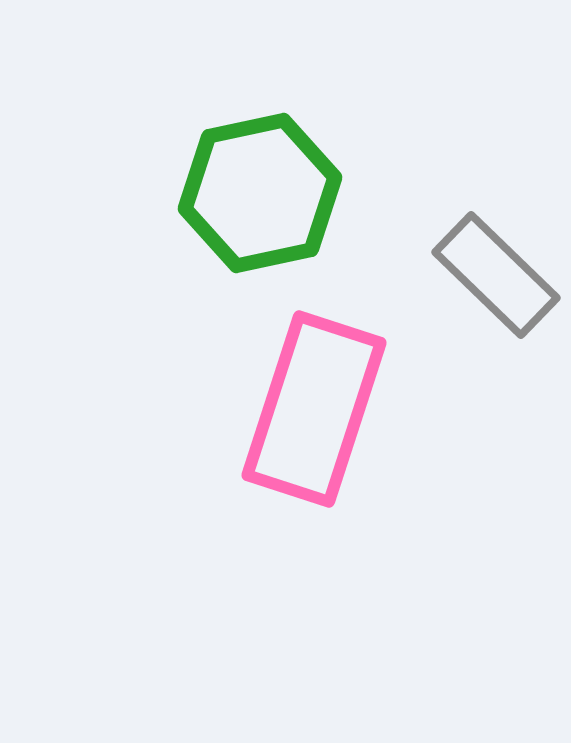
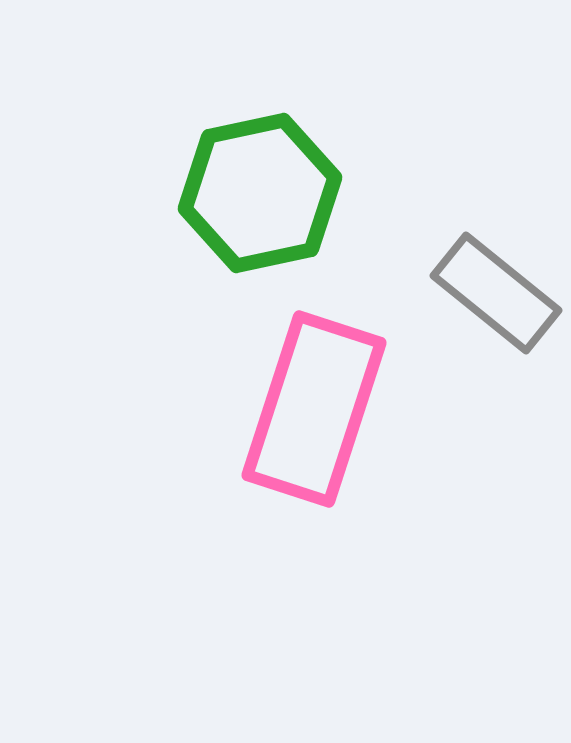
gray rectangle: moved 18 px down; rotated 5 degrees counterclockwise
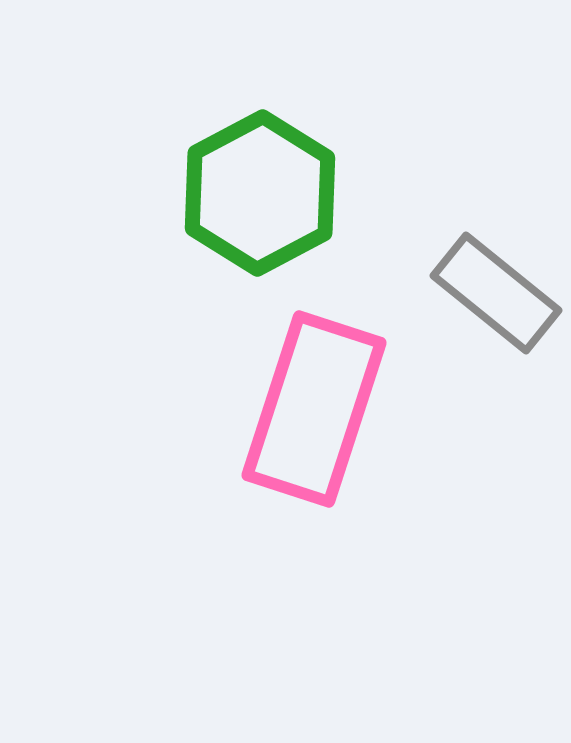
green hexagon: rotated 16 degrees counterclockwise
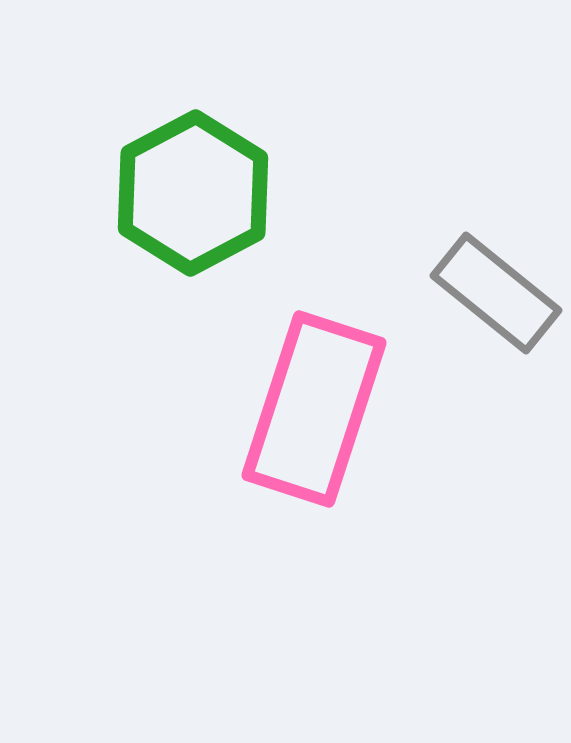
green hexagon: moved 67 px left
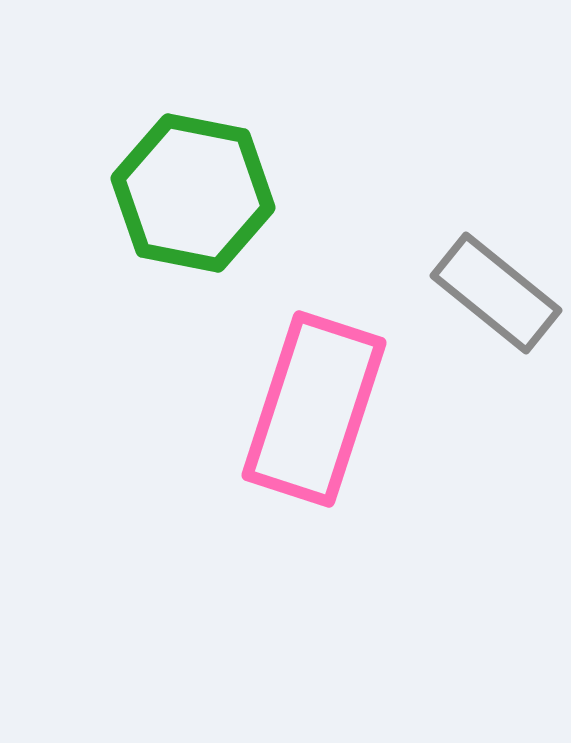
green hexagon: rotated 21 degrees counterclockwise
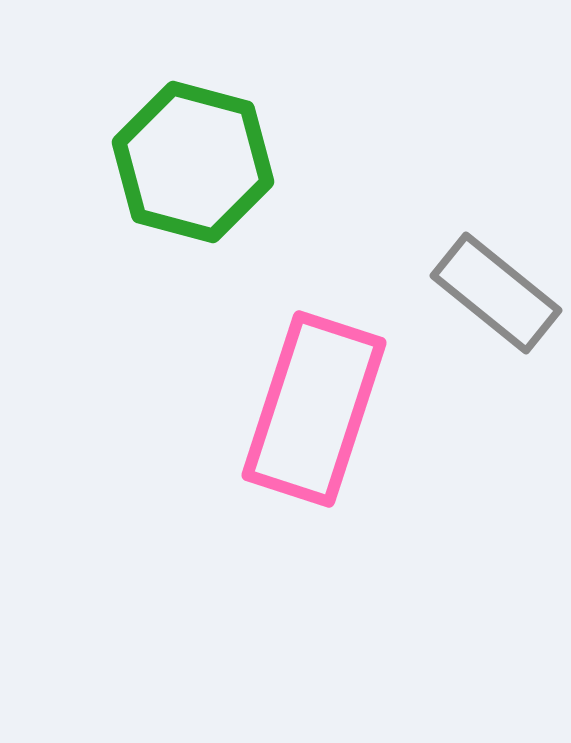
green hexagon: moved 31 px up; rotated 4 degrees clockwise
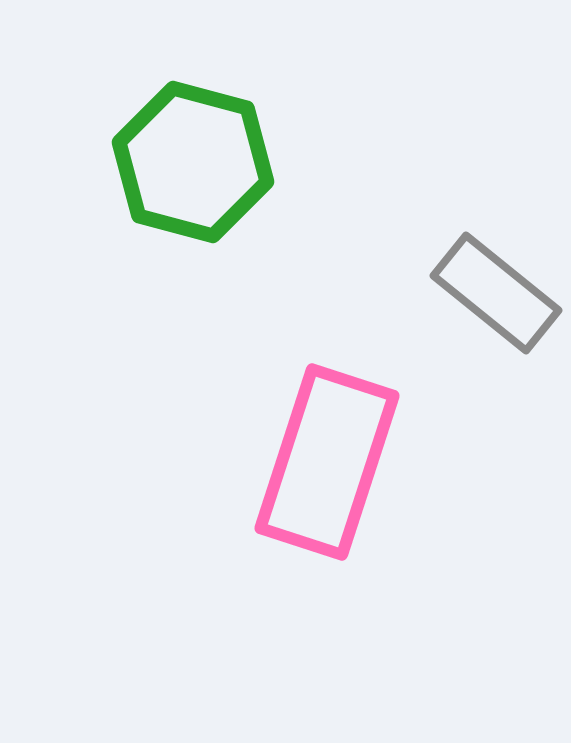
pink rectangle: moved 13 px right, 53 px down
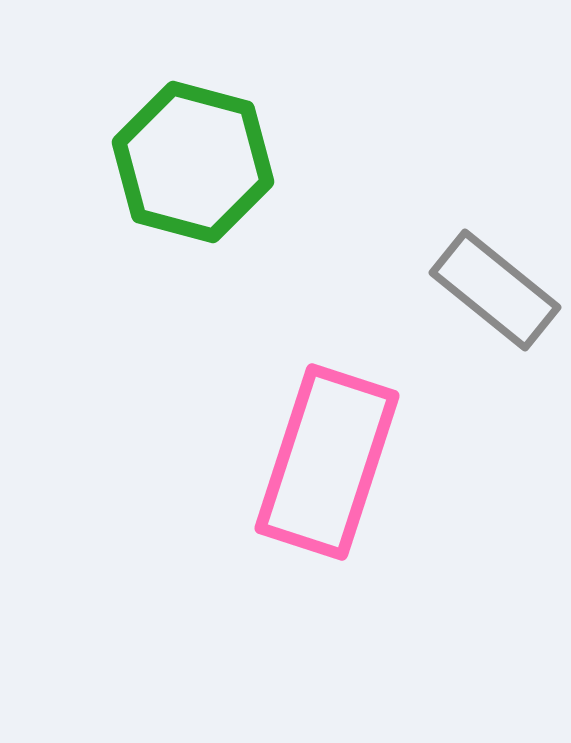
gray rectangle: moved 1 px left, 3 px up
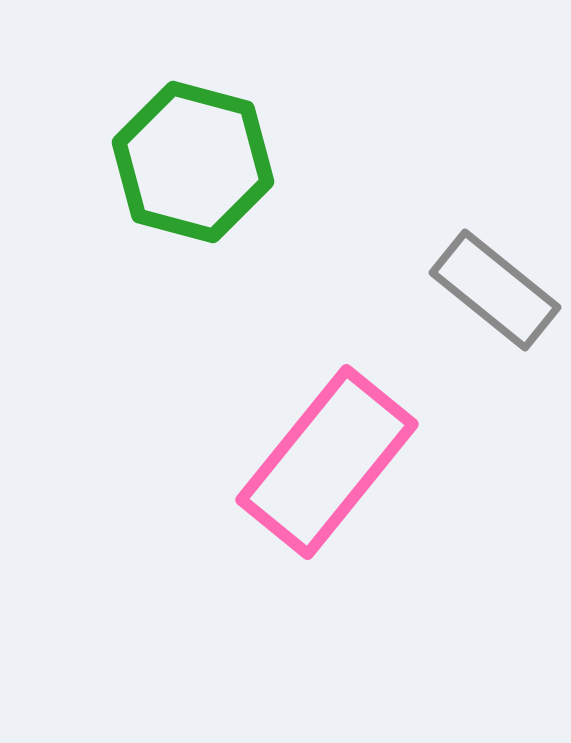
pink rectangle: rotated 21 degrees clockwise
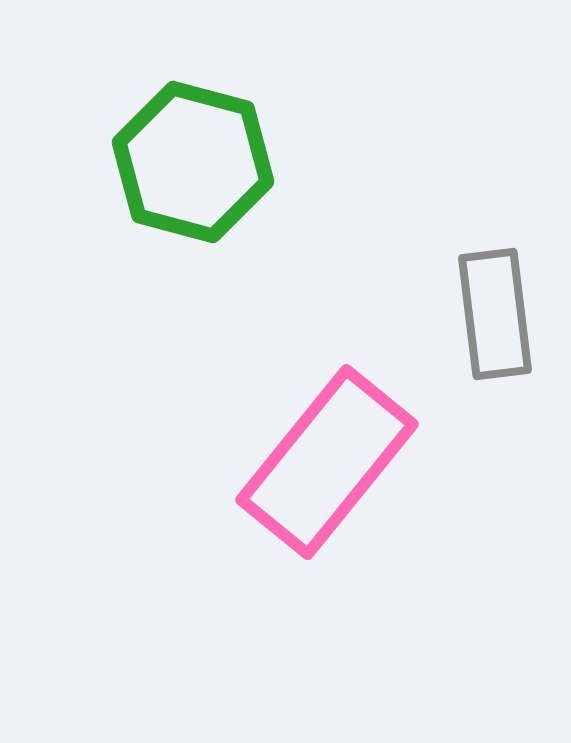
gray rectangle: moved 24 px down; rotated 44 degrees clockwise
